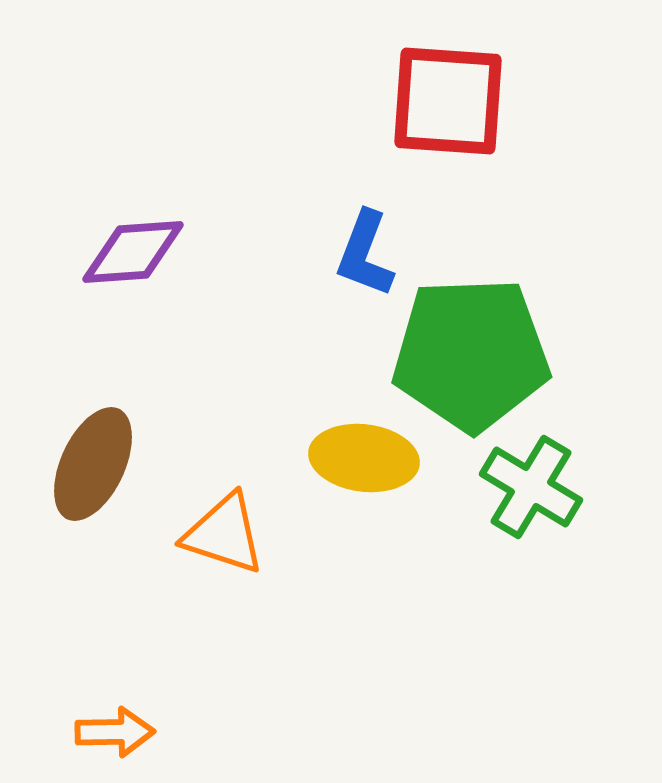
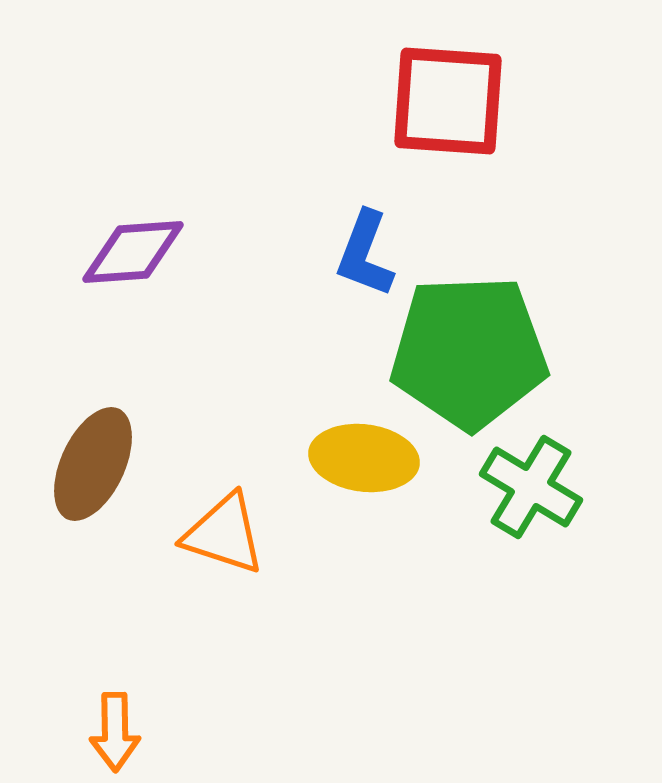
green pentagon: moved 2 px left, 2 px up
orange arrow: rotated 90 degrees clockwise
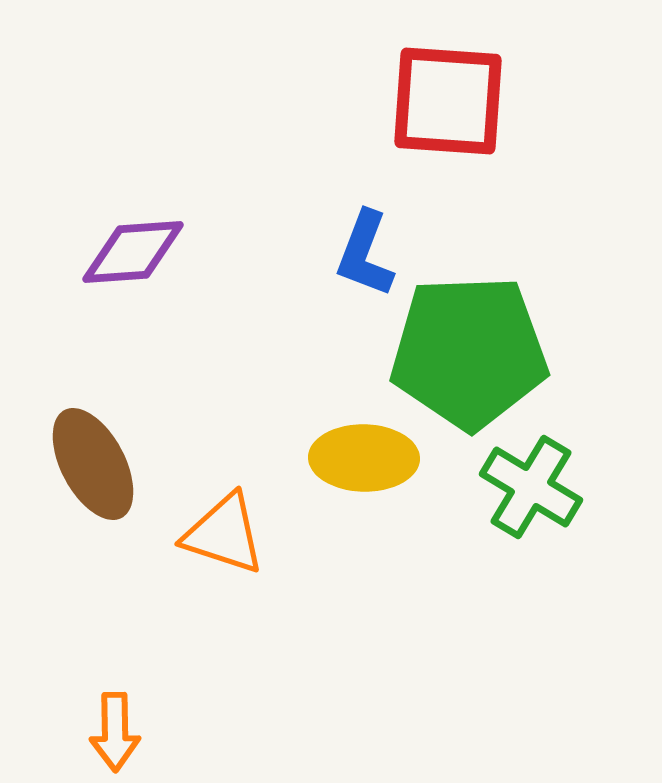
yellow ellipse: rotated 6 degrees counterclockwise
brown ellipse: rotated 53 degrees counterclockwise
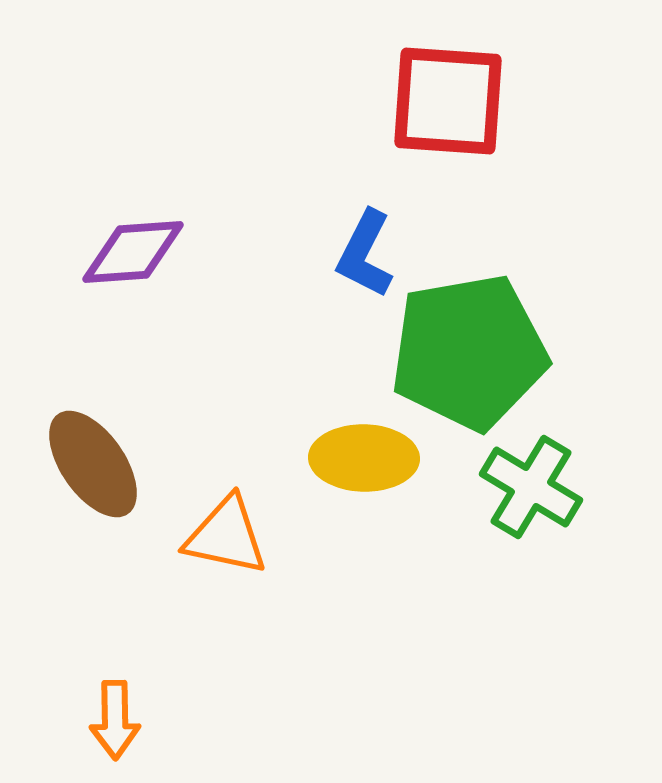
blue L-shape: rotated 6 degrees clockwise
green pentagon: rotated 8 degrees counterclockwise
brown ellipse: rotated 7 degrees counterclockwise
orange triangle: moved 2 px right, 2 px down; rotated 6 degrees counterclockwise
orange arrow: moved 12 px up
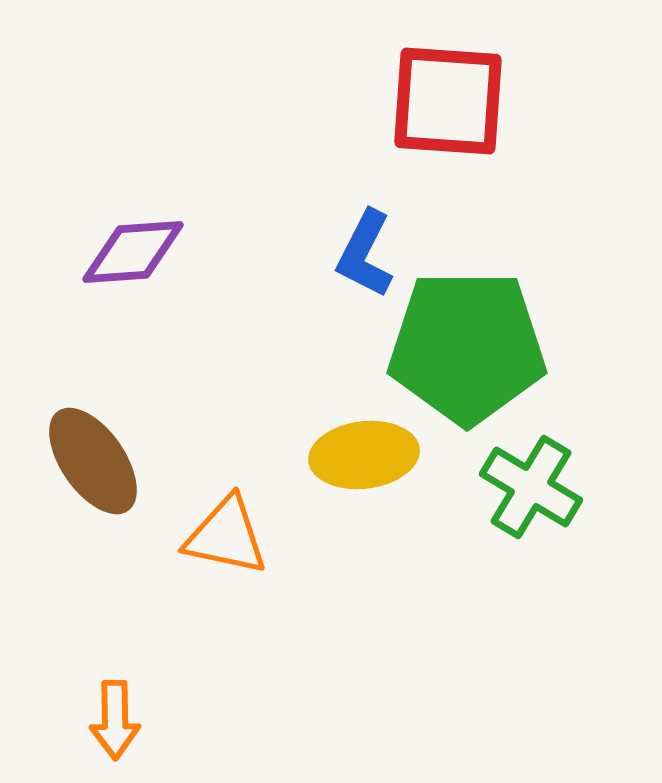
green pentagon: moved 2 px left, 5 px up; rotated 10 degrees clockwise
yellow ellipse: moved 3 px up; rotated 8 degrees counterclockwise
brown ellipse: moved 3 px up
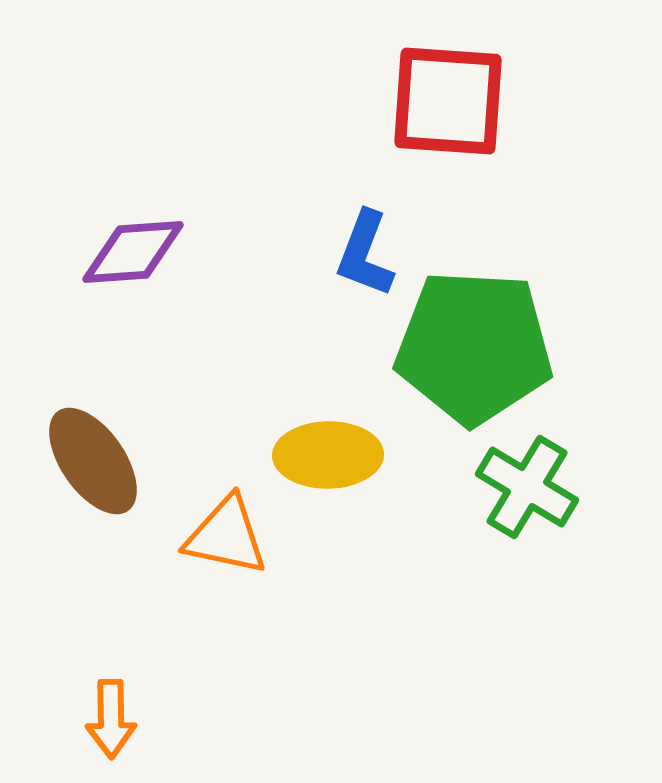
blue L-shape: rotated 6 degrees counterclockwise
green pentagon: moved 7 px right; rotated 3 degrees clockwise
yellow ellipse: moved 36 px left; rotated 6 degrees clockwise
green cross: moved 4 px left
orange arrow: moved 4 px left, 1 px up
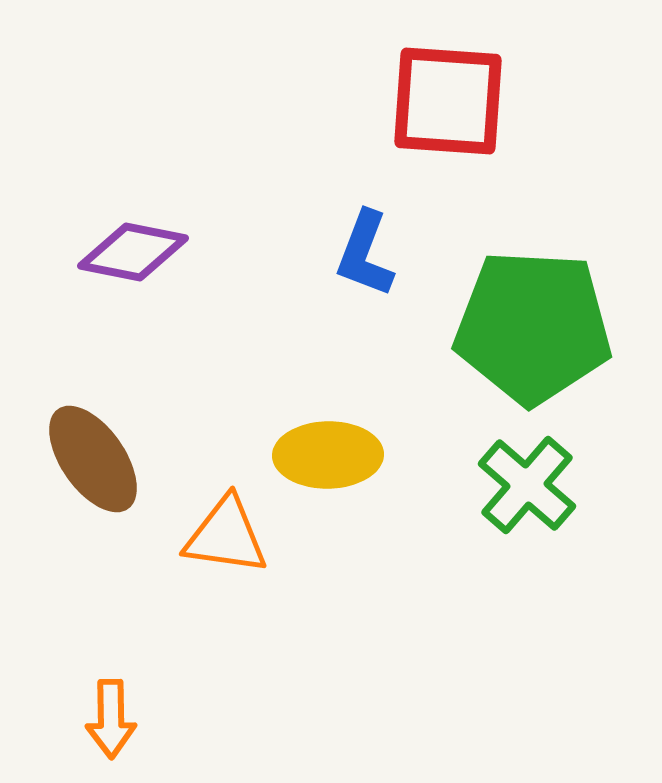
purple diamond: rotated 15 degrees clockwise
green pentagon: moved 59 px right, 20 px up
brown ellipse: moved 2 px up
green cross: moved 2 px up; rotated 10 degrees clockwise
orange triangle: rotated 4 degrees counterclockwise
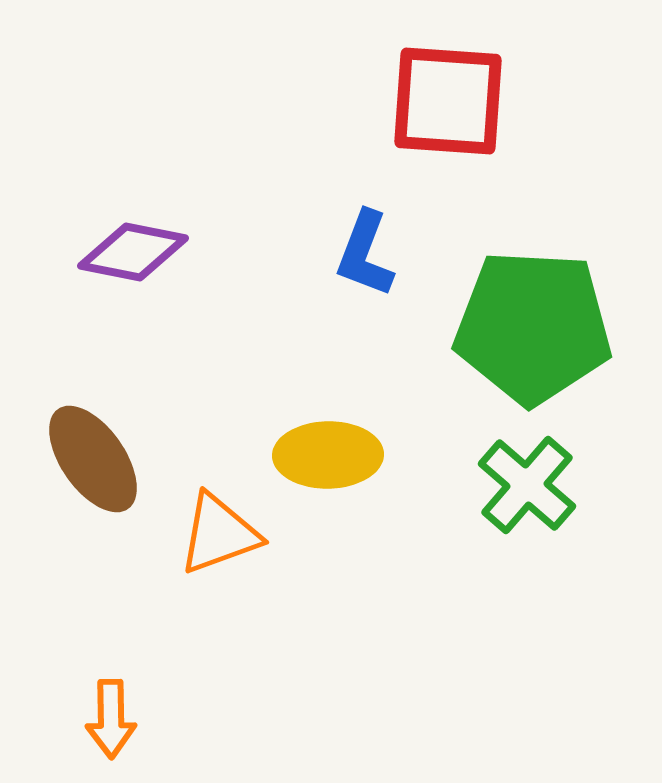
orange triangle: moved 7 px left, 2 px up; rotated 28 degrees counterclockwise
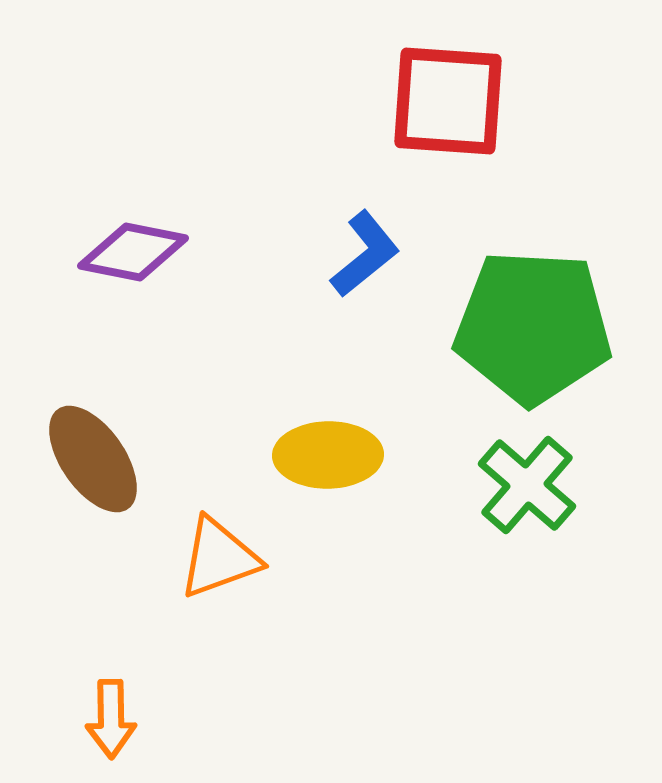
blue L-shape: rotated 150 degrees counterclockwise
orange triangle: moved 24 px down
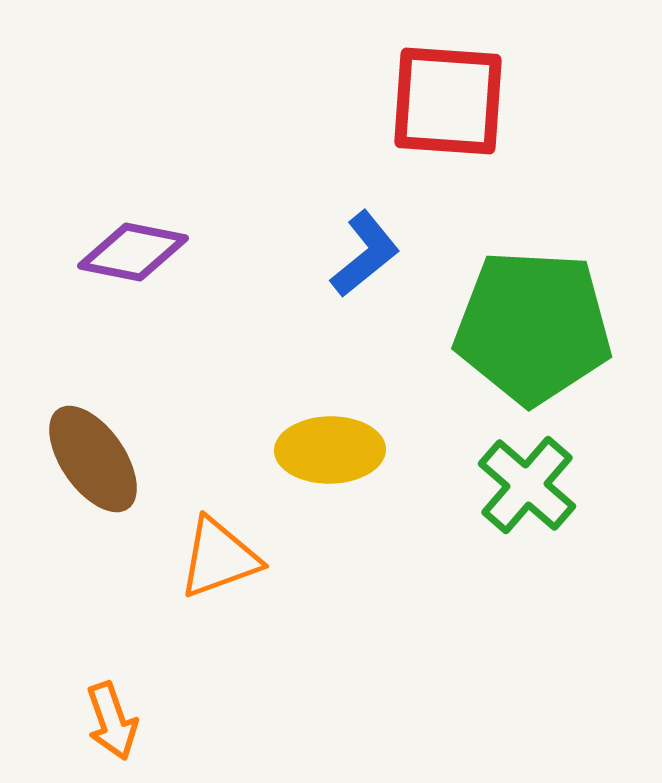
yellow ellipse: moved 2 px right, 5 px up
orange arrow: moved 1 px right, 2 px down; rotated 18 degrees counterclockwise
